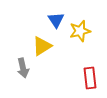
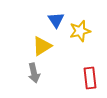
gray arrow: moved 11 px right, 5 px down
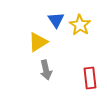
yellow star: moved 6 px up; rotated 25 degrees counterclockwise
yellow triangle: moved 4 px left, 4 px up
gray arrow: moved 12 px right, 3 px up
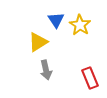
red rectangle: rotated 15 degrees counterclockwise
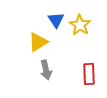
red rectangle: moved 1 px left, 4 px up; rotated 20 degrees clockwise
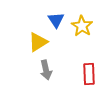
yellow star: moved 2 px right, 1 px down
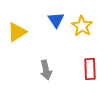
yellow triangle: moved 21 px left, 10 px up
red rectangle: moved 1 px right, 5 px up
